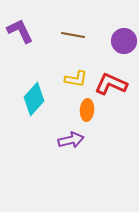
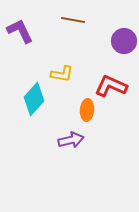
brown line: moved 15 px up
yellow L-shape: moved 14 px left, 5 px up
red L-shape: moved 2 px down
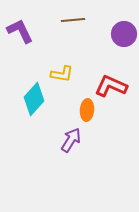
brown line: rotated 15 degrees counterclockwise
purple circle: moved 7 px up
purple arrow: rotated 45 degrees counterclockwise
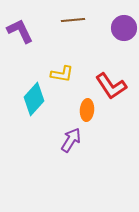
purple circle: moved 6 px up
red L-shape: rotated 148 degrees counterclockwise
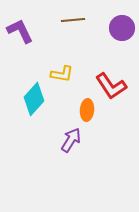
purple circle: moved 2 px left
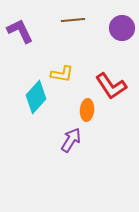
cyan diamond: moved 2 px right, 2 px up
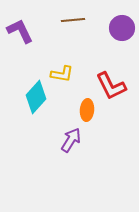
red L-shape: rotated 8 degrees clockwise
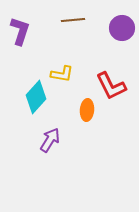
purple L-shape: rotated 44 degrees clockwise
purple arrow: moved 21 px left
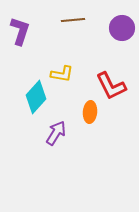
orange ellipse: moved 3 px right, 2 px down
purple arrow: moved 6 px right, 7 px up
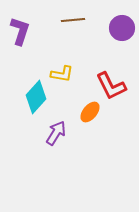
orange ellipse: rotated 35 degrees clockwise
